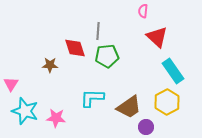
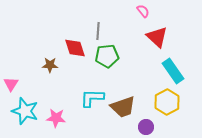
pink semicircle: rotated 136 degrees clockwise
brown trapezoid: moved 6 px left; rotated 16 degrees clockwise
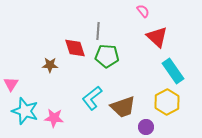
green pentagon: rotated 10 degrees clockwise
cyan L-shape: rotated 40 degrees counterclockwise
pink star: moved 2 px left
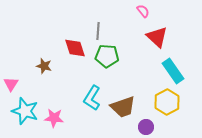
brown star: moved 6 px left, 1 px down; rotated 14 degrees clockwise
cyan L-shape: rotated 20 degrees counterclockwise
